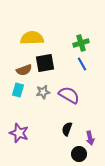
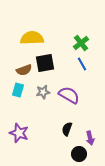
green cross: rotated 21 degrees counterclockwise
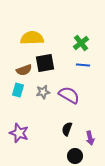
blue line: moved 1 px right, 1 px down; rotated 56 degrees counterclockwise
black circle: moved 4 px left, 2 px down
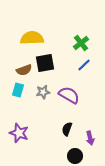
blue line: moved 1 px right; rotated 48 degrees counterclockwise
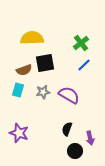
black circle: moved 5 px up
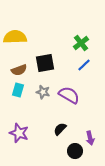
yellow semicircle: moved 17 px left, 1 px up
brown semicircle: moved 5 px left
gray star: rotated 24 degrees clockwise
black semicircle: moved 7 px left; rotated 24 degrees clockwise
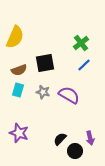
yellow semicircle: rotated 115 degrees clockwise
black semicircle: moved 10 px down
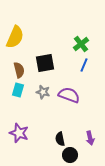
green cross: moved 1 px down
blue line: rotated 24 degrees counterclockwise
brown semicircle: rotated 84 degrees counterclockwise
purple semicircle: rotated 10 degrees counterclockwise
black semicircle: rotated 56 degrees counterclockwise
black circle: moved 5 px left, 4 px down
